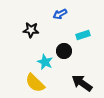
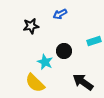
black star: moved 4 px up; rotated 14 degrees counterclockwise
cyan rectangle: moved 11 px right, 6 px down
black arrow: moved 1 px right, 1 px up
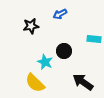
cyan rectangle: moved 2 px up; rotated 24 degrees clockwise
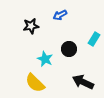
blue arrow: moved 1 px down
cyan rectangle: rotated 64 degrees counterclockwise
black circle: moved 5 px right, 2 px up
cyan star: moved 3 px up
black arrow: rotated 10 degrees counterclockwise
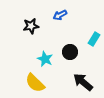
black circle: moved 1 px right, 3 px down
black arrow: rotated 15 degrees clockwise
